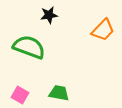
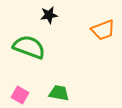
orange trapezoid: rotated 25 degrees clockwise
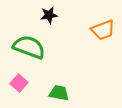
pink square: moved 1 px left, 12 px up; rotated 12 degrees clockwise
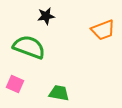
black star: moved 3 px left, 1 px down
pink square: moved 4 px left, 1 px down; rotated 18 degrees counterclockwise
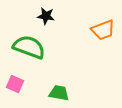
black star: rotated 18 degrees clockwise
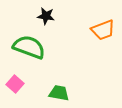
pink square: rotated 18 degrees clockwise
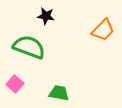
orange trapezoid: rotated 25 degrees counterclockwise
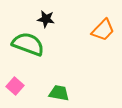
black star: moved 3 px down
green semicircle: moved 1 px left, 3 px up
pink square: moved 2 px down
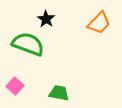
black star: rotated 24 degrees clockwise
orange trapezoid: moved 4 px left, 7 px up
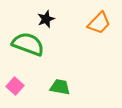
black star: rotated 18 degrees clockwise
green trapezoid: moved 1 px right, 6 px up
